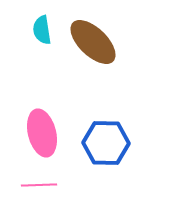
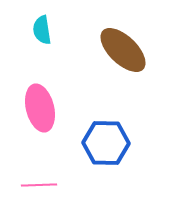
brown ellipse: moved 30 px right, 8 px down
pink ellipse: moved 2 px left, 25 px up
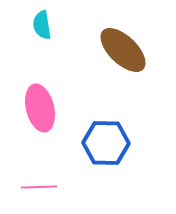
cyan semicircle: moved 5 px up
pink line: moved 2 px down
